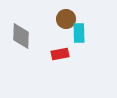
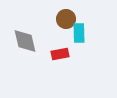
gray diamond: moved 4 px right, 5 px down; rotated 16 degrees counterclockwise
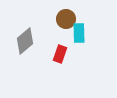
gray diamond: rotated 64 degrees clockwise
red rectangle: rotated 60 degrees counterclockwise
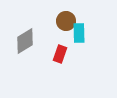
brown circle: moved 2 px down
gray diamond: rotated 8 degrees clockwise
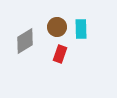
brown circle: moved 9 px left, 6 px down
cyan rectangle: moved 2 px right, 4 px up
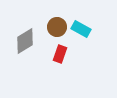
cyan rectangle: rotated 60 degrees counterclockwise
